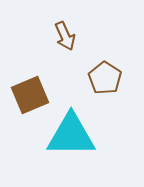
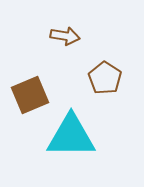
brown arrow: rotated 56 degrees counterclockwise
cyan triangle: moved 1 px down
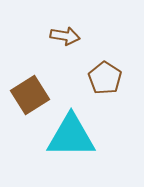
brown square: rotated 9 degrees counterclockwise
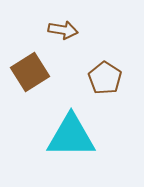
brown arrow: moved 2 px left, 6 px up
brown square: moved 23 px up
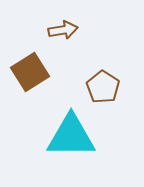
brown arrow: rotated 20 degrees counterclockwise
brown pentagon: moved 2 px left, 9 px down
